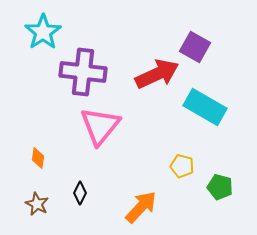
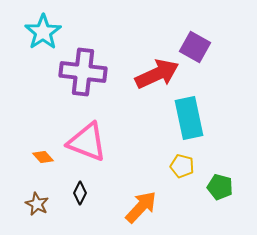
cyan rectangle: moved 16 px left, 11 px down; rotated 48 degrees clockwise
pink triangle: moved 13 px left, 16 px down; rotated 48 degrees counterclockwise
orange diamond: moved 5 px right, 1 px up; rotated 50 degrees counterclockwise
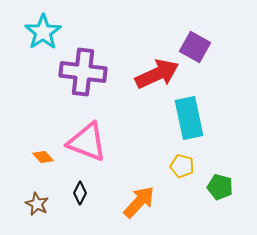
orange arrow: moved 2 px left, 5 px up
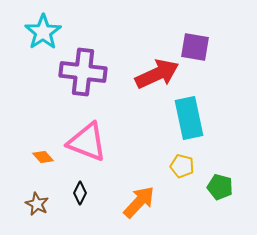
purple square: rotated 20 degrees counterclockwise
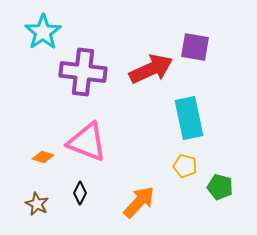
red arrow: moved 6 px left, 5 px up
orange diamond: rotated 30 degrees counterclockwise
yellow pentagon: moved 3 px right
